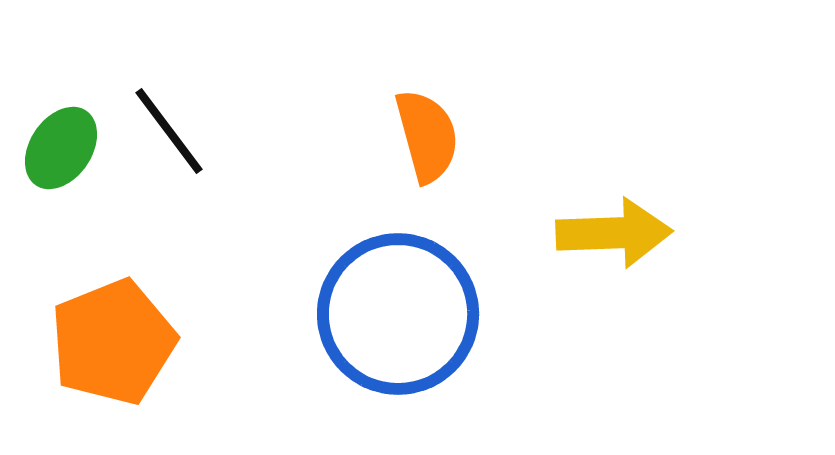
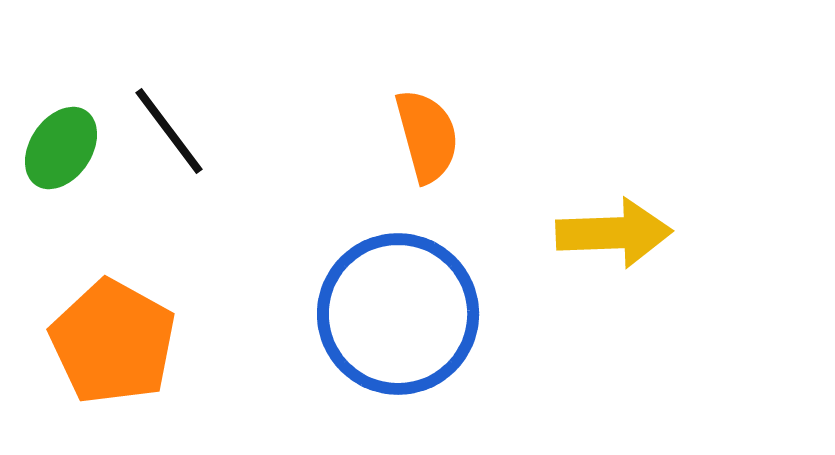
orange pentagon: rotated 21 degrees counterclockwise
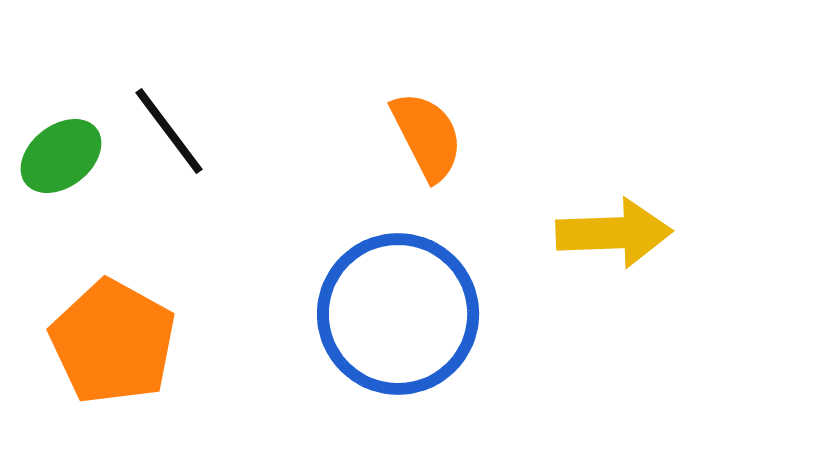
orange semicircle: rotated 12 degrees counterclockwise
green ellipse: moved 8 px down; rotated 18 degrees clockwise
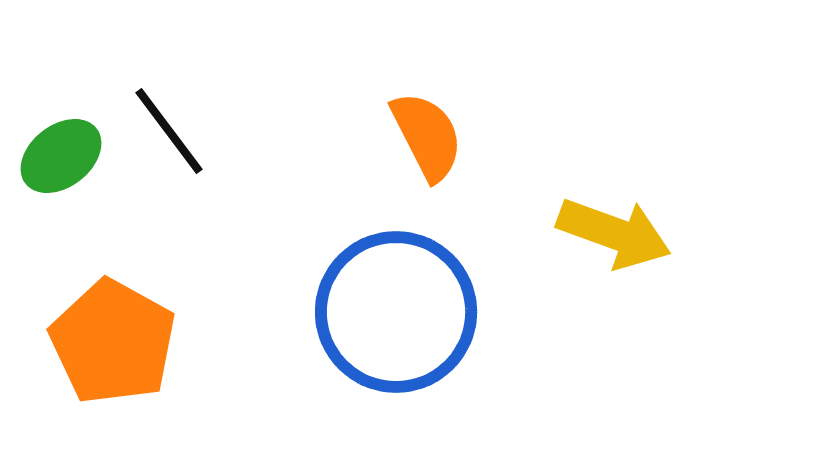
yellow arrow: rotated 22 degrees clockwise
blue circle: moved 2 px left, 2 px up
